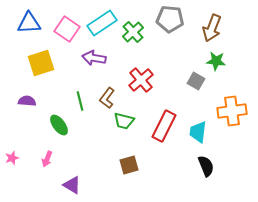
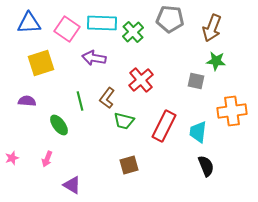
cyan rectangle: rotated 36 degrees clockwise
gray square: rotated 18 degrees counterclockwise
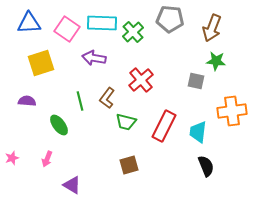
green trapezoid: moved 2 px right, 1 px down
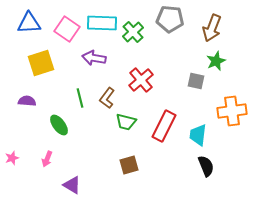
green star: rotated 30 degrees counterclockwise
green line: moved 3 px up
cyan trapezoid: moved 3 px down
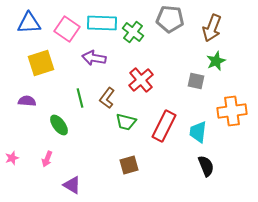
green cross: rotated 10 degrees counterclockwise
cyan trapezoid: moved 3 px up
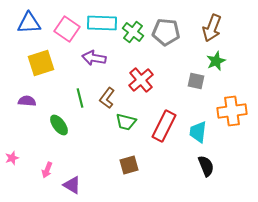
gray pentagon: moved 4 px left, 13 px down
pink arrow: moved 11 px down
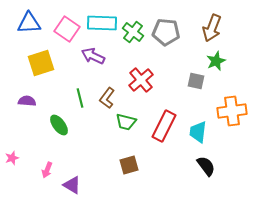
purple arrow: moved 1 px left, 2 px up; rotated 15 degrees clockwise
black semicircle: rotated 15 degrees counterclockwise
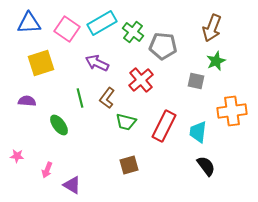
cyan rectangle: rotated 32 degrees counterclockwise
gray pentagon: moved 3 px left, 14 px down
purple arrow: moved 4 px right, 7 px down
pink star: moved 5 px right, 2 px up; rotated 24 degrees clockwise
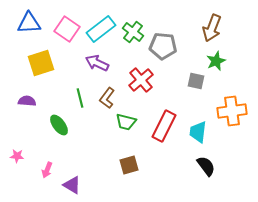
cyan rectangle: moved 1 px left, 6 px down; rotated 8 degrees counterclockwise
